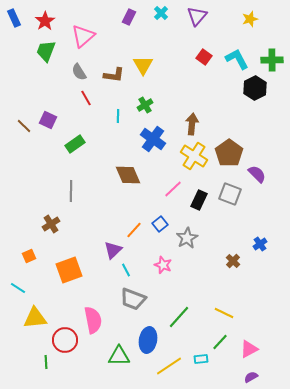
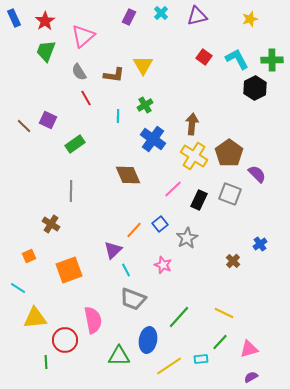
purple triangle at (197, 16): rotated 35 degrees clockwise
brown cross at (51, 224): rotated 24 degrees counterclockwise
pink triangle at (249, 349): rotated 12 degrees clockwise
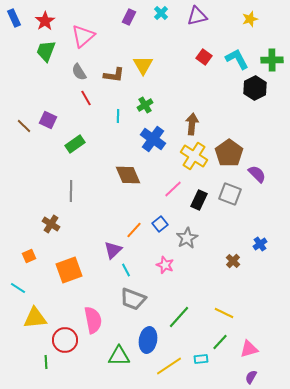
pink star at (163, 265): moved 2 px right
purple semicircle at (251, 377): rotated 32 degrees counterclockwise
